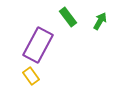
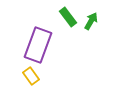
green arrow: moved 9 px left
purple rectangle: rotated 8 degrees counterclockwise
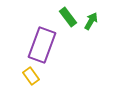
purple rectangle: moved 4 px right
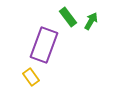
purple rectangle: moved 2 px right
yellow rectangle: moved 1 px down
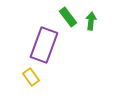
green arrow: rotated 24 degrees counterclockwise
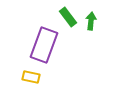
yellow rectangle: rotated 42 degrees counterclockwise
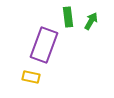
green rectangle: rotated 30 degrees clockwise
green arrow: rotated 24 degrees clockwise
